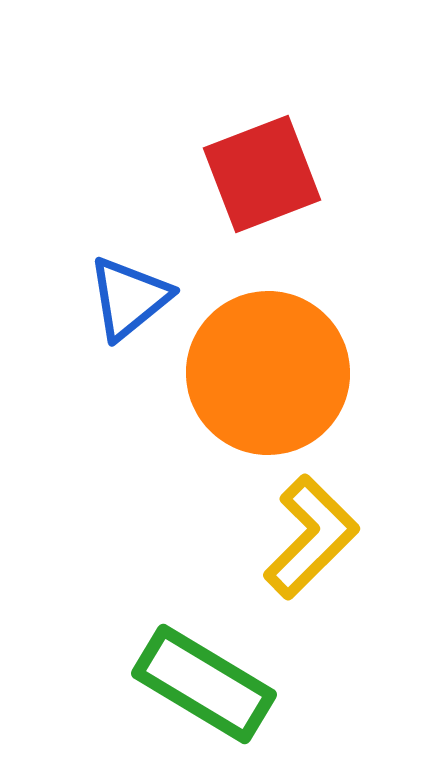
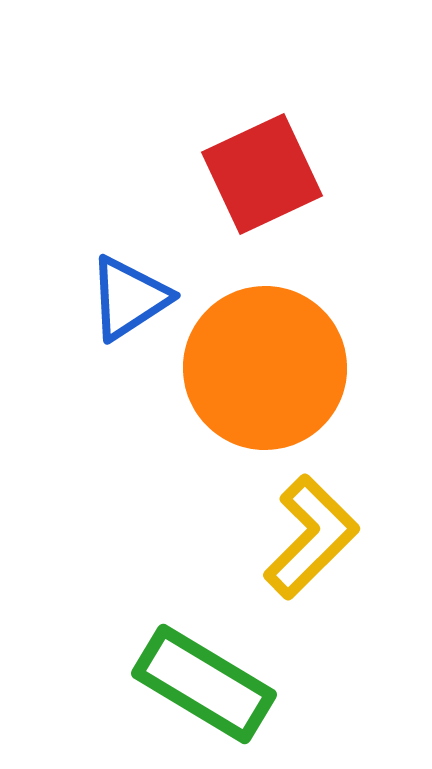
red square: rotated 4 degrees counterclockwise
blue triangle: rotated 6 degrees clockwise
orange circle: moved 3 px left, 5 px up
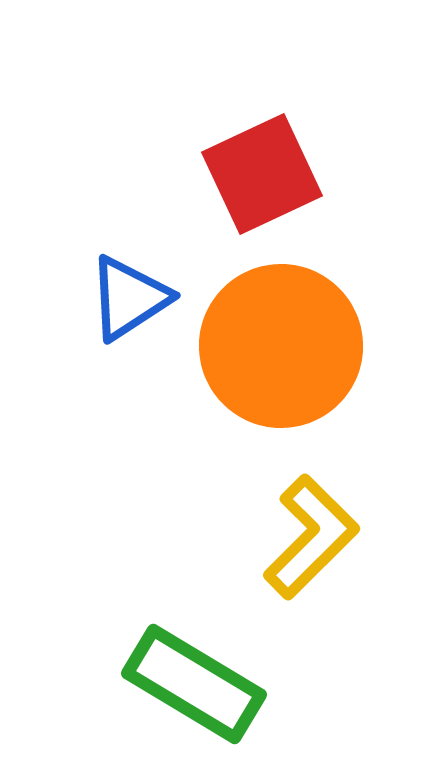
orange circle: moved 16 px right, 22 px up
green rectangle: moved 10 px left
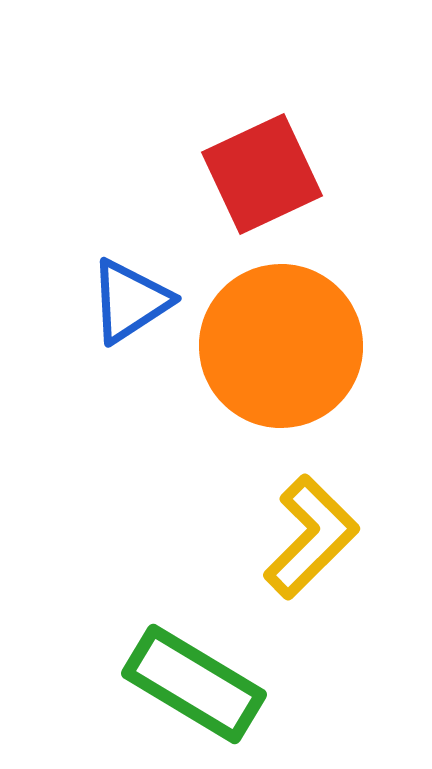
blue triangle: moved 1 px right, 3 px down
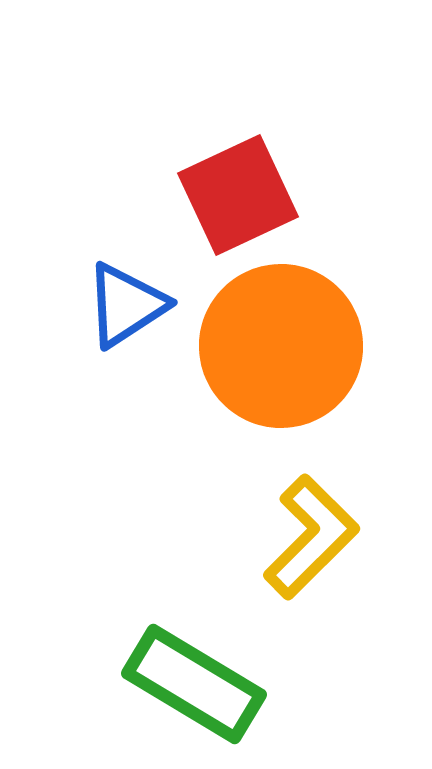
red square: moved 24 px left, 21 px down
blue triangle: moved 4 px left, 4 px down
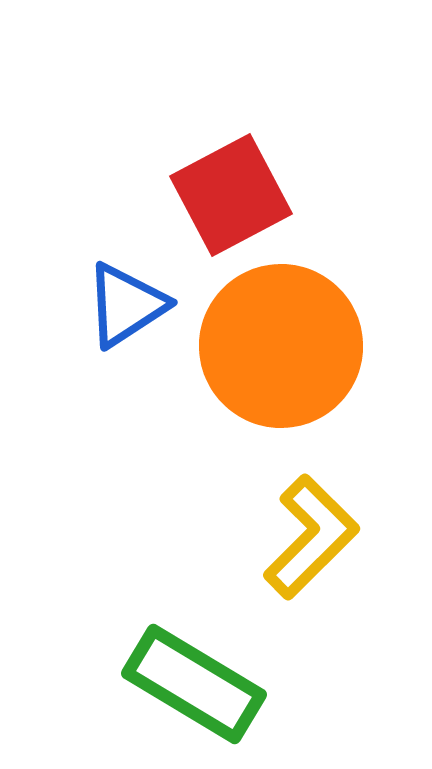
red square: moved 7 px left; rotated 3 degrees counterclockwise
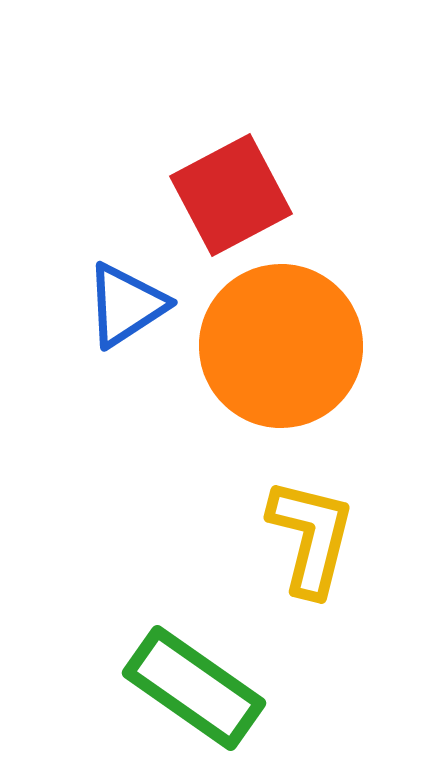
yellow L-shape: rotated 31 degrees counterclockwise
green rectangle: moved 4 px down; rotated 4 degrees clockwise
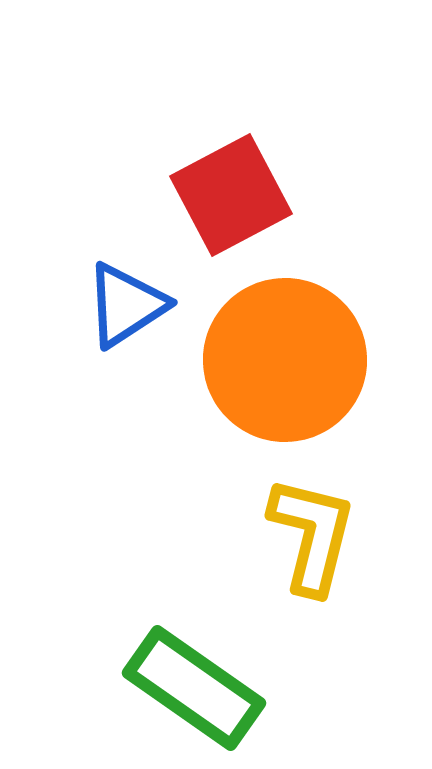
orange circle: moved 4 px right, 14 px down
yellow L-shape: moved 1 px right, 2 px up
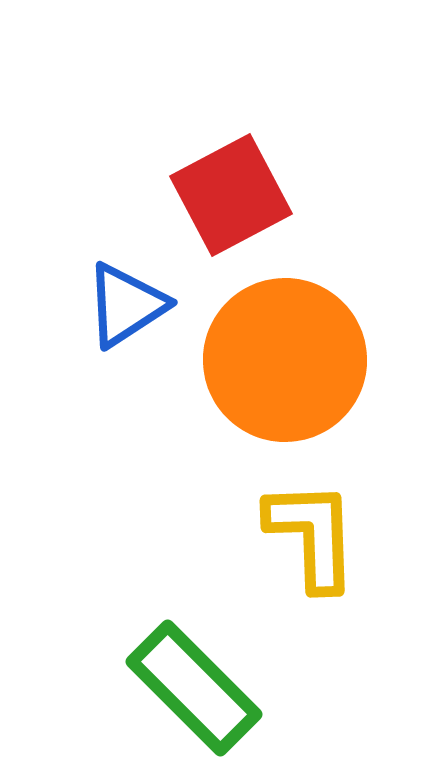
yellow L-shape: rotated 16 degrees counterclockwise
green rectangle: rotated 10 degrees clockwise
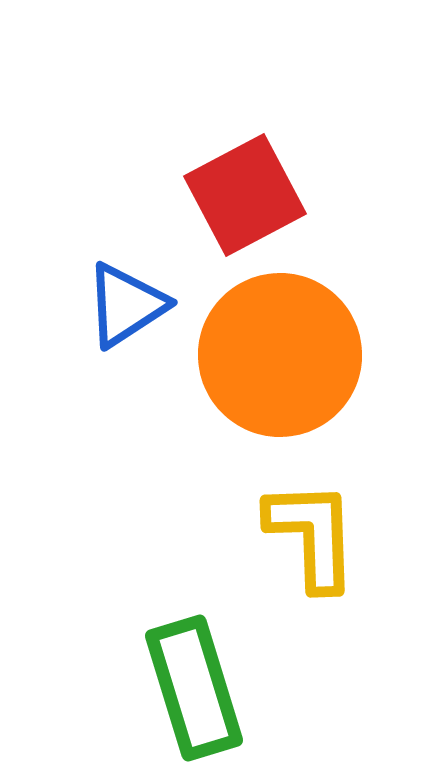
red square: moved 14 px right
orange circle: moved 5 px left, 5 px up
green rectangle: rotated 28 degrees clockwise
